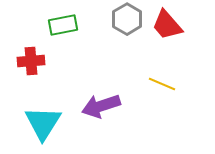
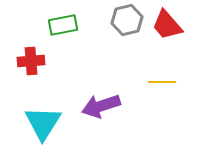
gray hexagon: moved 1 px down; rotated 16 degrees clockwise
yellow line: moved 2 px up; rotated 24 degrees counterclockwise
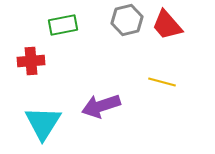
yellow line: rotated 16 degrees clockwise
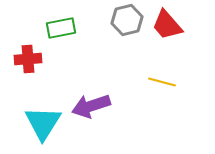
green rectangle: moved 2 px left, 3 px down
red cross: moved 3 px left, 2 px up
purple arrow: moved 10 px left
